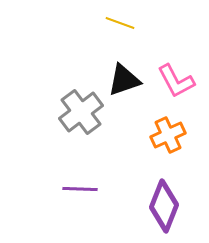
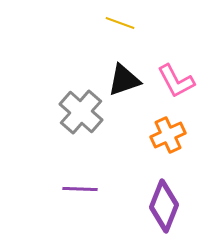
gray cross: rotated 12 degrees counterclockwise
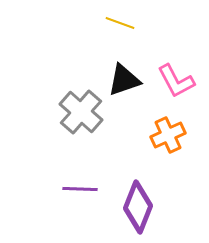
purple diamond: moved 26 px left, 1 px down
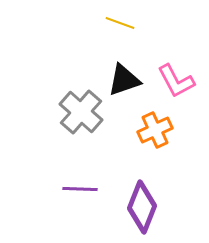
orange cross: moved 13 px left, 5 px up
purple diamond: moved 4 px right
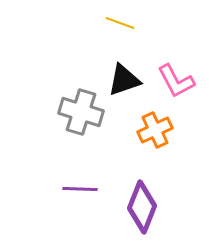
gray cross: rotated 24 degrees counterclockwise
